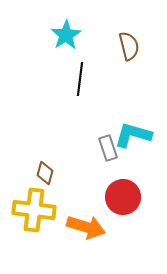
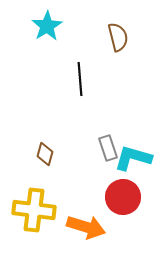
cyan star: moved 19 px left, 9 px up
brown semicircle: moved 11 px left, 9 px up
black line: rotated 12 degrees counterclockwise
cyan L-shape: moved 23 px down
brown diamond: moved 19 px up
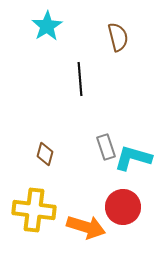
gray rectangle: moved 2 px left, 1 px up
red circle: moved 10 px down
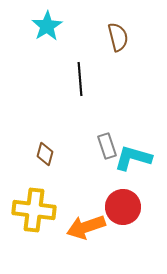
gray rectangle: moved 1 px right, 1 px up
orange arrow: rotated 144 degrees clockwise
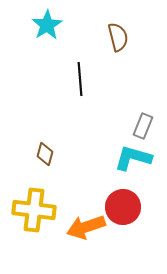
cyan star: moved 1 px up
gray rectangle: moved 36 px right, 20 px up; rotated 40 degrees clockwise
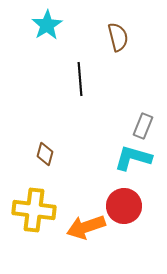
red circle: moved 1 px right, 1 px up
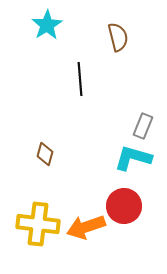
yellow cross: moved 4 px right, 14 px down
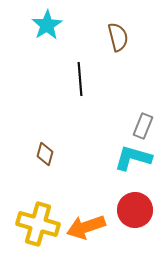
red circle: moved 11 px right, 4 px down
yellow cross: rotated 9 degrees clockwise
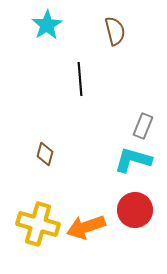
brown semicircle: moved 3 px left, 6 px up
cyan L-shape: moved 2 px down
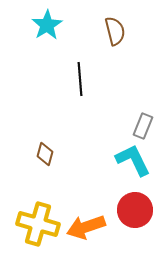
cyan L-shape: rotated 48 degrees clockwise
